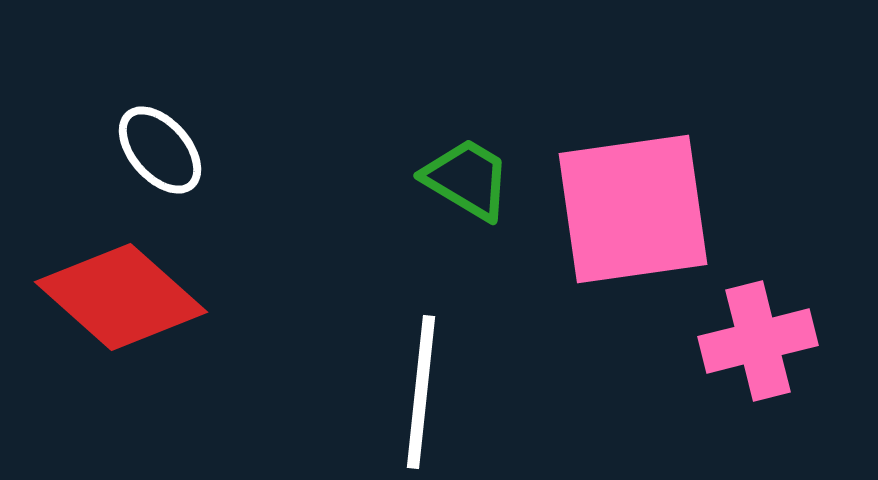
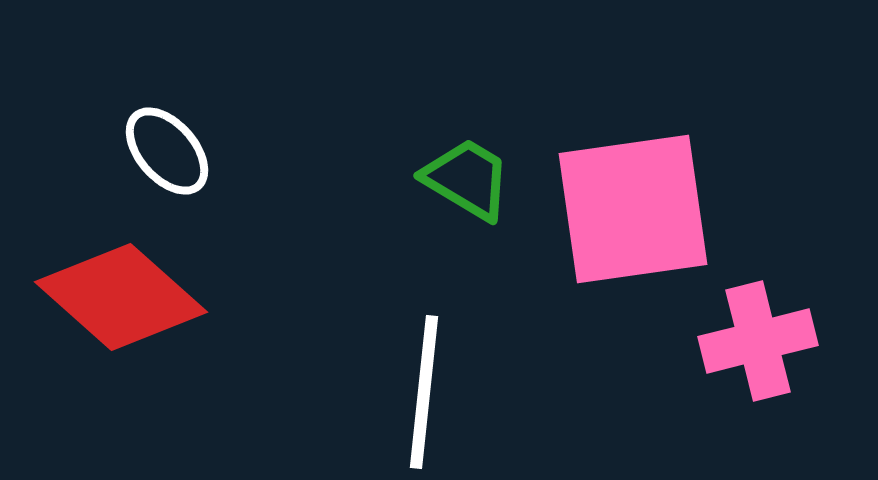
white ellipse: moved 7 px right, 1 px down
white line: moved 3 px right
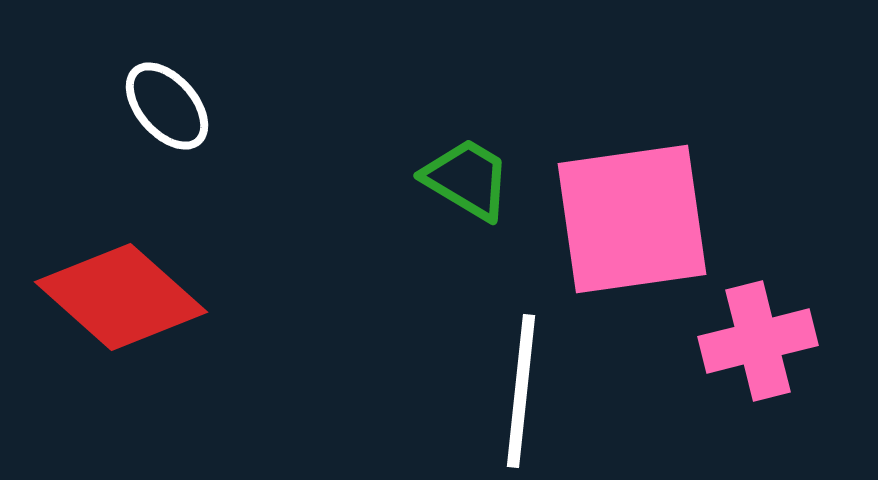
white ellipse: moved 45 px up
pink square: moved 1 px left, 10 px down
white line: moved 97 px right, 1 px up
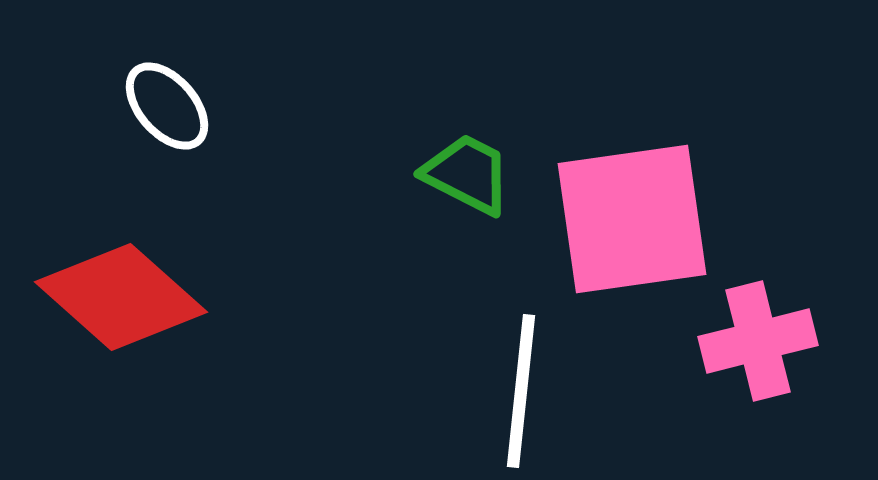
green trapezoid: moved 5 px up; rotated 4 degrees counterclockwise
